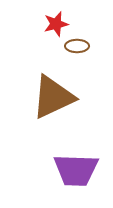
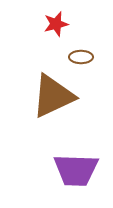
brown ellipse: moved 4 px right, 11 px down
brown triangle: moved 1 px up
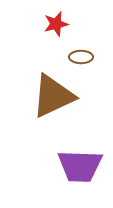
purple trapezoid: moved 4 px right, 4 px up
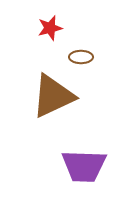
red star: moved 6 px left, 4 px down
purple trapezoid: moved 4 px right
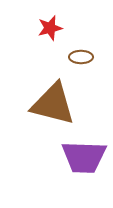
brown triangle: moved 8 px down; rotated 39 degrees clockwise
purple trapezoid: moved 9 px up
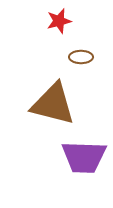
red star: moved 9 px right, 7 px up
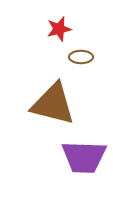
red star: moved 8 px down
